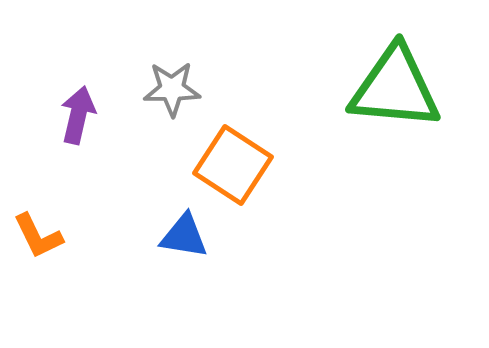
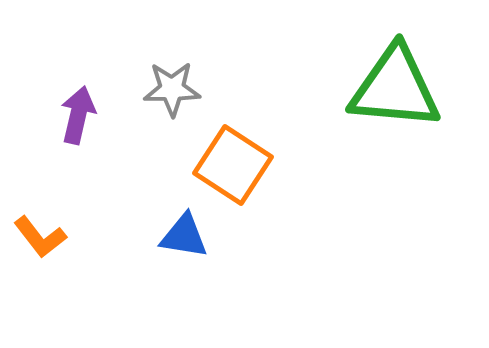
orange L-shape: moved 2 px right, 1 px down; rotated 12 degrees counterclockwise
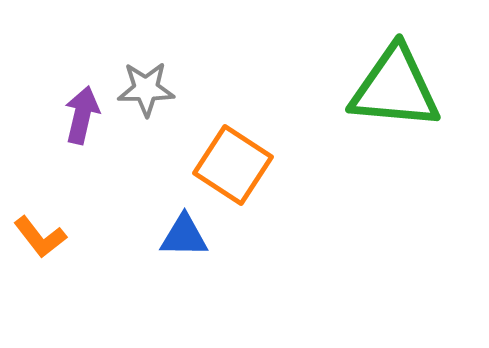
gray star: moved 26 px left
purple arrow: moved 4 px right
blue triangle: rotated 8 degrees counterclockwise
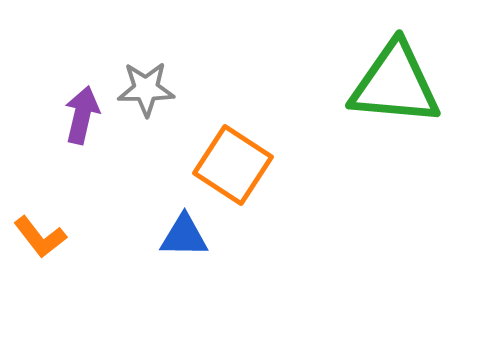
green triangle: moved 4 px up
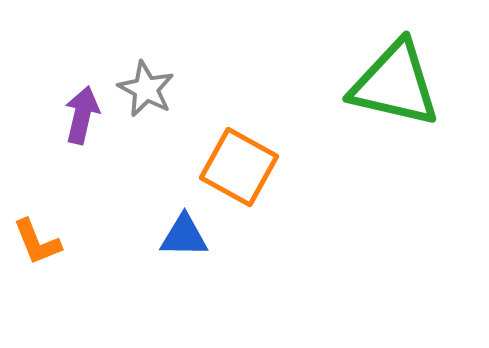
green triangle: rotated 8 degrees clockwise
gray star: rotated 28 degrees clockwise
orange square: moved 6 px right, 2 px down; rotated 4 degrees counterclockwise
orange L-shape: moved 3 px left, 5 px down; rotated 16 degrees clockwise
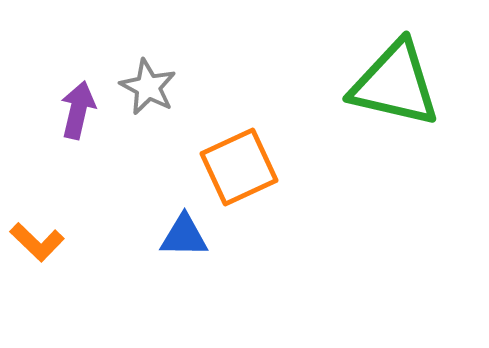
gray star: moved 2 px right, 2 px up
purple arrow: moved 4 px left, 5 px up
orange square: rotated 36 degrees clockwise
orange L-shape: rotated 24 degrees counterclockwise
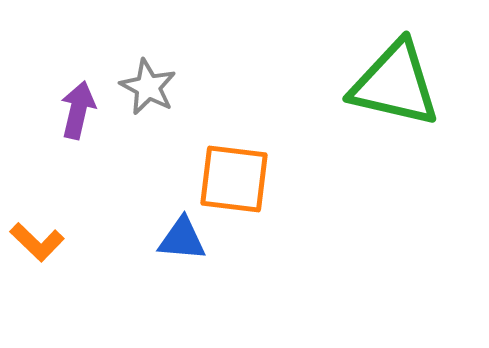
orange square: moved 5 px left, 12 px down; rotated 32 degrees clockwise
blue triangle: moved 2 px left, 3 px down; rotated 4 degrees clockwise
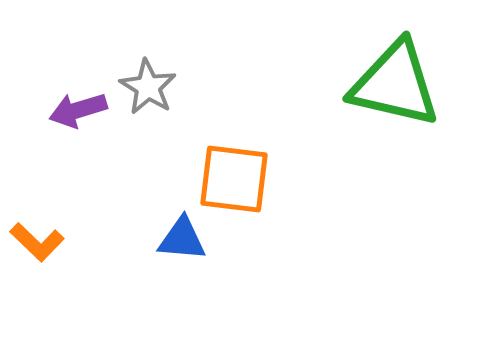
gray star: rotated 4 degrees clockwise
purple arrow: rotated 120 degrees counterclockwise
